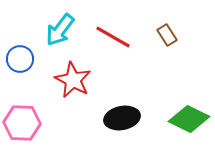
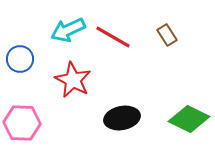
cyan arrow: moved 8 px right; rotated 28 degrees clockwise
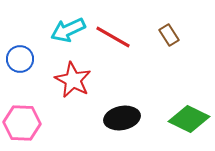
brown rectangle: moved 2 px right
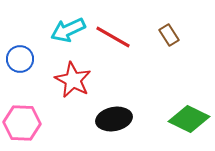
black ellipse: moved 8 px left, 1 px down
